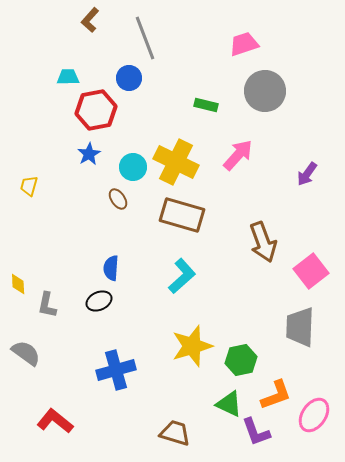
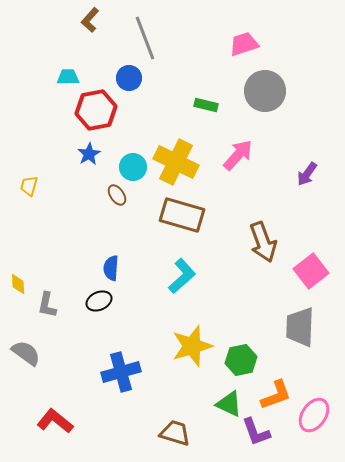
brown ellipse: moved 1 px left, 4 px up
blue cross: moved 5 px right, 2 px down
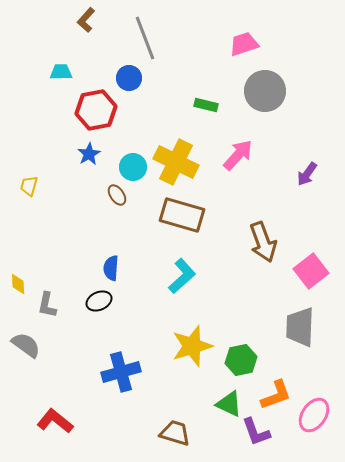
brown L-shape: moved 4 px left
cyan trapezoid: moved 7 px left, 5 px up
gray semicircle: moved 8 px up
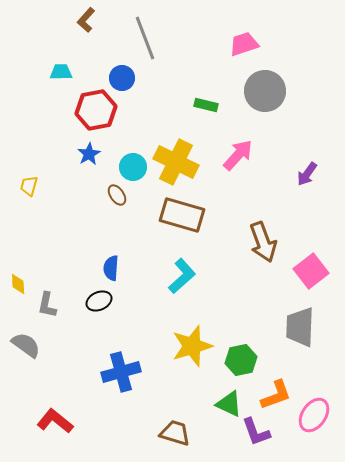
blue circle: moved 7 px left
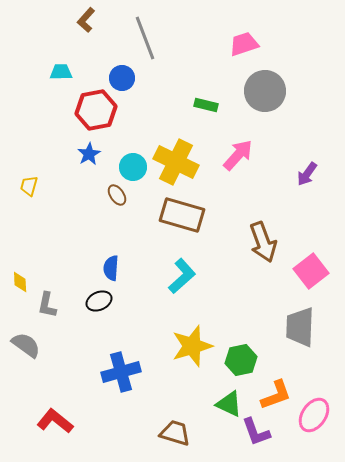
yellow diamond: moved 2 px right, 2 px up
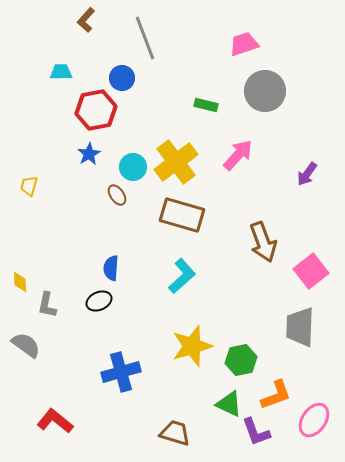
yellow cross: rotated 27 degrees clockwise
pink ellipse: moved 5 px down
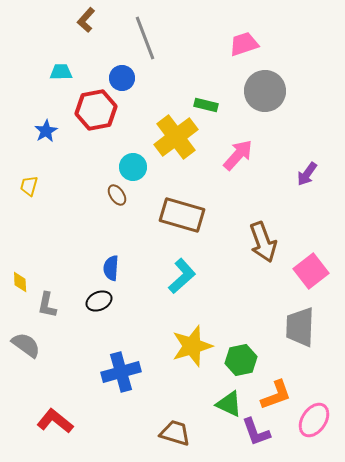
blue star: moved 43 px left, 23 px up
yellow cross: moved 25 px up
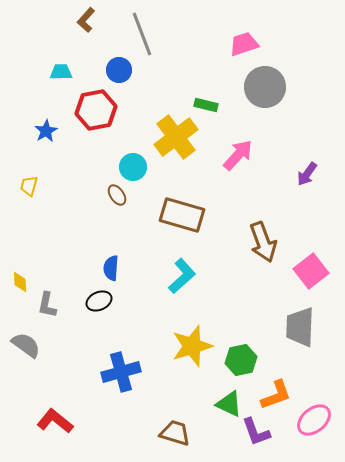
gray line: moved 3 px left, 4 px up
blue circle: moved 3 px left, 8 px up
gray circle: moved 4 px up
pink ellipse: rotated 16 degrees clockwise
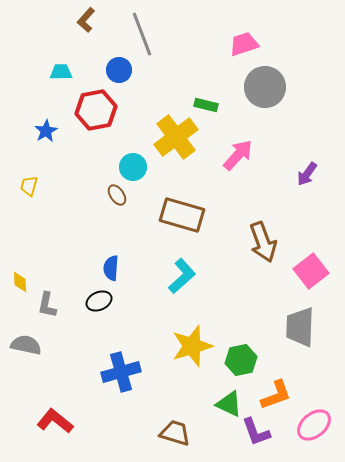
gray semicircle: rotated 24 degrees counterclockwise
pink ellipse: moved 5 px down
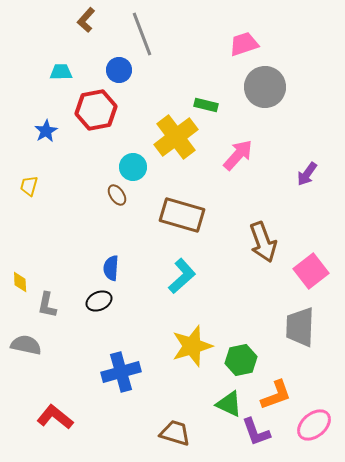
red L-shape: moved 4 px up
